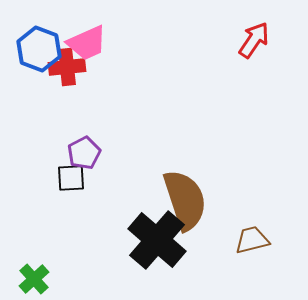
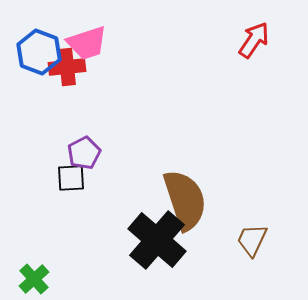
pink trapezoid: rotated 6 degrees clockwise
blue hexagon: moved 3 px down
brown trapezoid: rotated 51 degrees counterclockwise
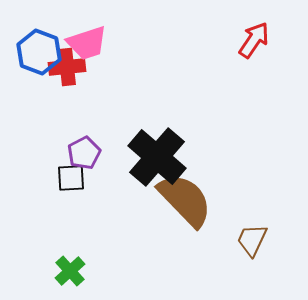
brown semicircle: rotated 26 degrees counterclockwise
black cross: moved 83 px up
green cross: moved 36 px right, 8 px up
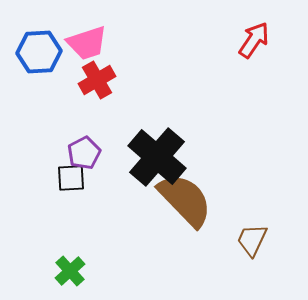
blue hexagon: rotated 24 degrees counterclockwise
red cross: moved 30 px right, 13 px down; rotated 24 degrees counterclockwise
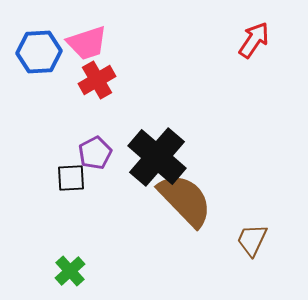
purple pentagon: moved 11 px right
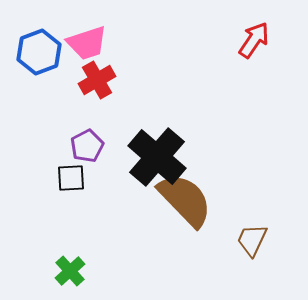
blue hexagon: rotated 18 degrees counterclockwise
purple pentagon: moved 8 px left, 7 px up
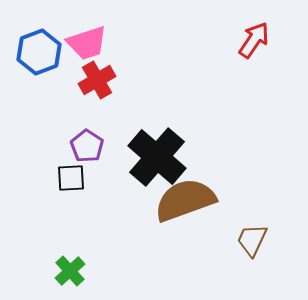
purple pentagon: rotated 12 degrees counterclockwise
brown semicircle: rotated 66 degrees counterclockwise
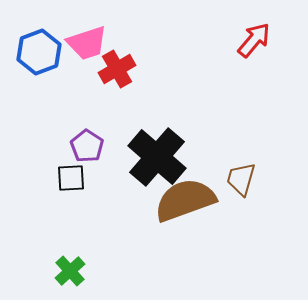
red arrow: rotated 6 degrees clockwise
red cross: moved 20 px right, 11 px up
brown trapezoid: moved 11 px left, 61 px up; rotated 9 degrees counterclockwise
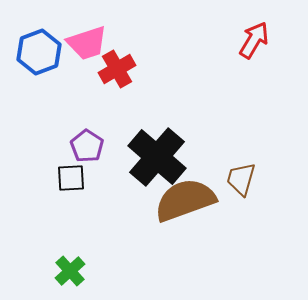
red arrow: rotated 9 degrees counterclockwise
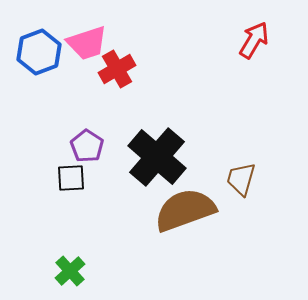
brown semicircle: moved 10 px down
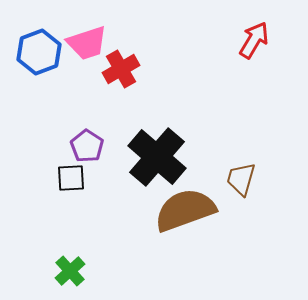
red cross: moved 4 px right
